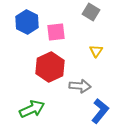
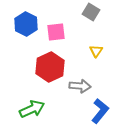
blue hexagon: moved 1 px left, 2 px down
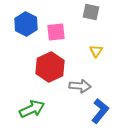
gray square: rotated 18 degrees counterclockwise
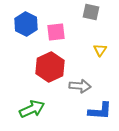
yellow triangle: moved 4 px right, 1 px up
blue L-shape: rotated 55 degrees clockwise
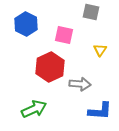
pink square: moved 8 px right, 3 px down; rotated 18 degrees clockwise
gray arrow: moved 2 px up
green arrow: moved 2 px right
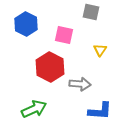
red hexagon: rotated 8 degrees counterclockwise
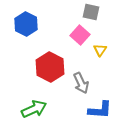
pink square: moved 16 px right; rotated 30 degrees clockwise
gray arrow: moved 1 px right, 1 px up; rotated 60 degrees clockwise
blue L-shape: moved 1 px up
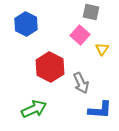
yellow triangle: moved 2 px right, 1 px up
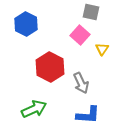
blue L-shape: moved 12 px left, 5 px down
